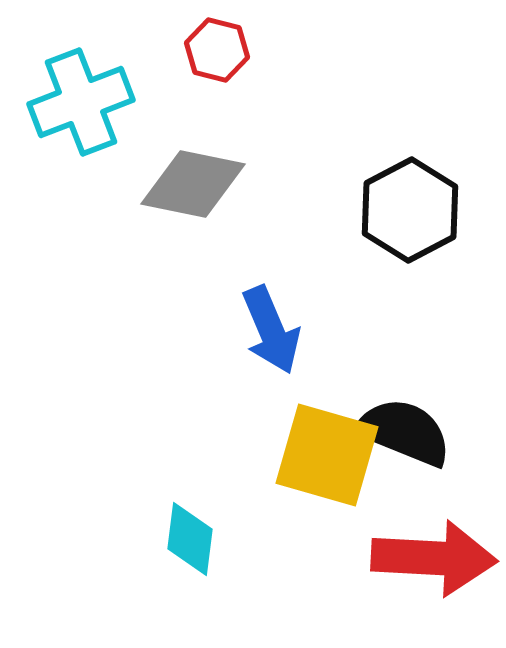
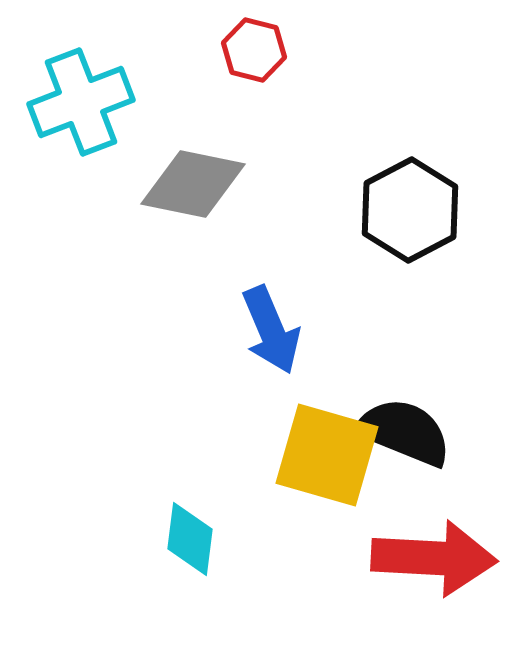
red hexagon: moved 37 px right
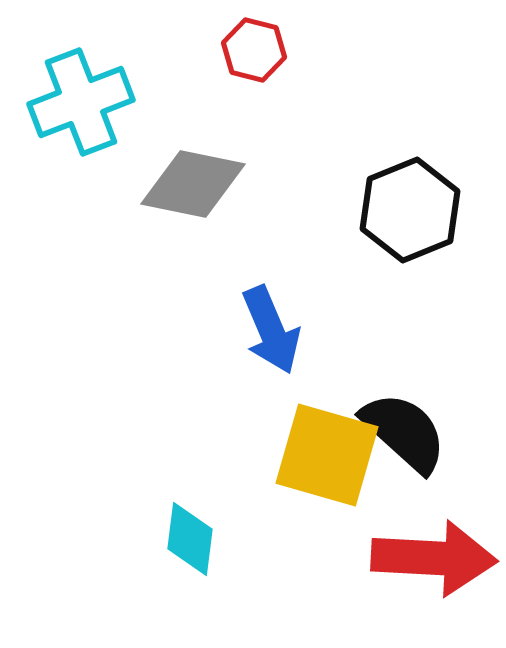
black hexagon: rotated 6 degrees clockwise
black semicircle: rotated 20 degrees clockwise
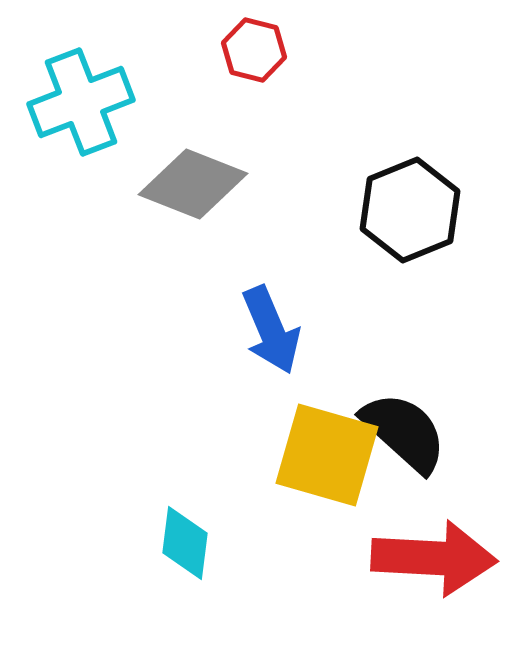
gray diamond: rotated 10 degrees clockwise
cyan diamond: moved 5 px left, 4 px down
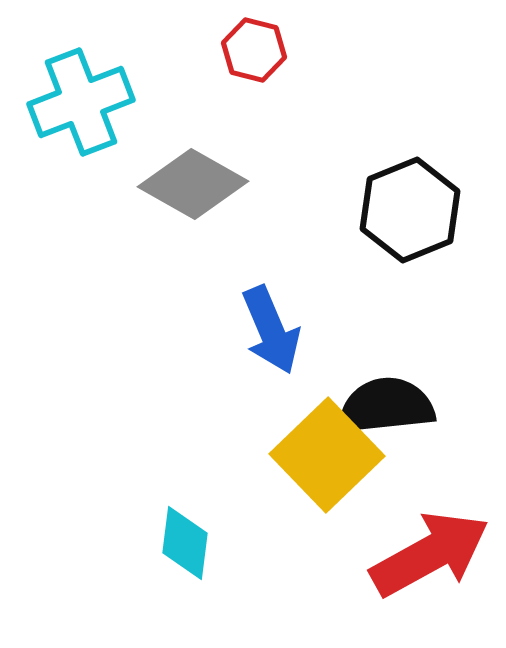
gray diamond: rotated 8 degrees clockwise
black semicircle: moved 18 px left, 26 px up; rotated 48 degrees counterclockwise
yellow square: rotated 30 degrees clockwise
red arrow: moved 4 px left, 4 px up; rotated 32 degrees counterclockwise
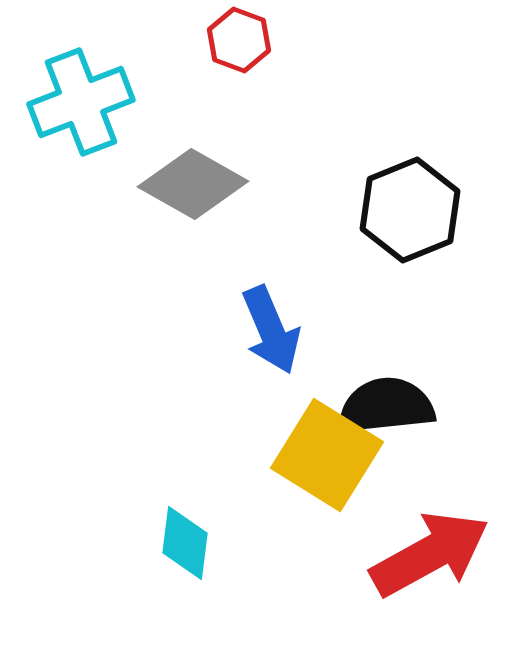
red hexagon: moved 15 px left, 10 px up; rotated 6 degrees clockwise
yellow square: rotated 14 degrees counterclockwise
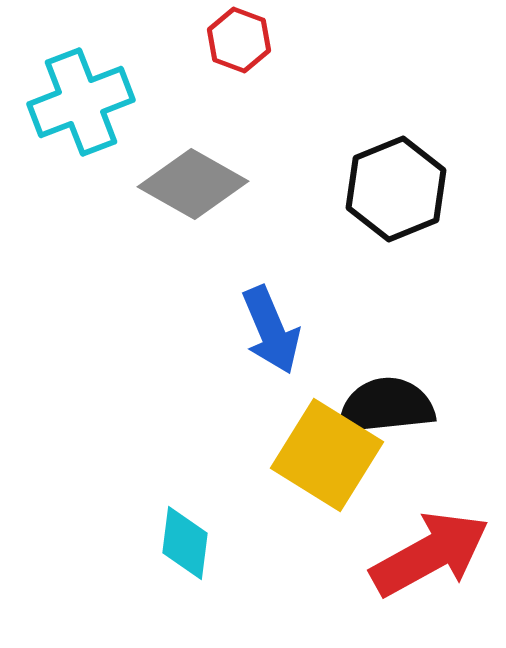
black hexagon: moved 14 px left, 21 px up
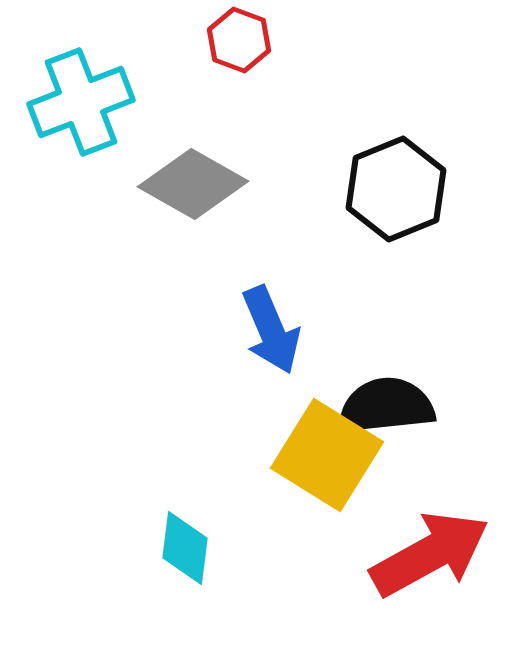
cyan diamond: moved 5 px down
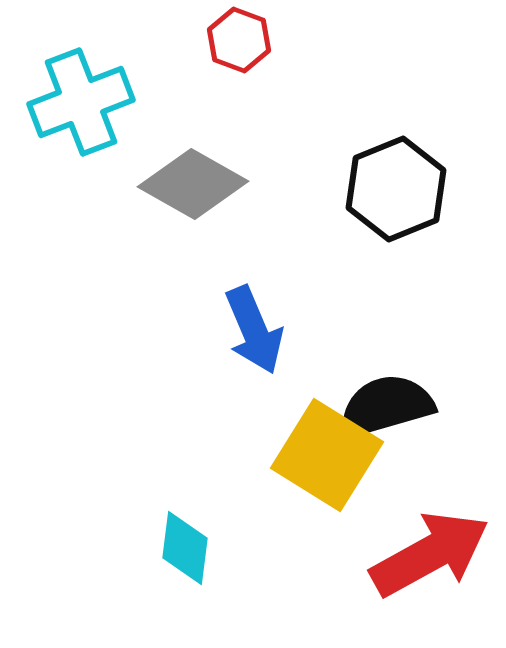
blue arrow: moved 17 px left
black semicircle: rotated 10 degrees counterclockwise
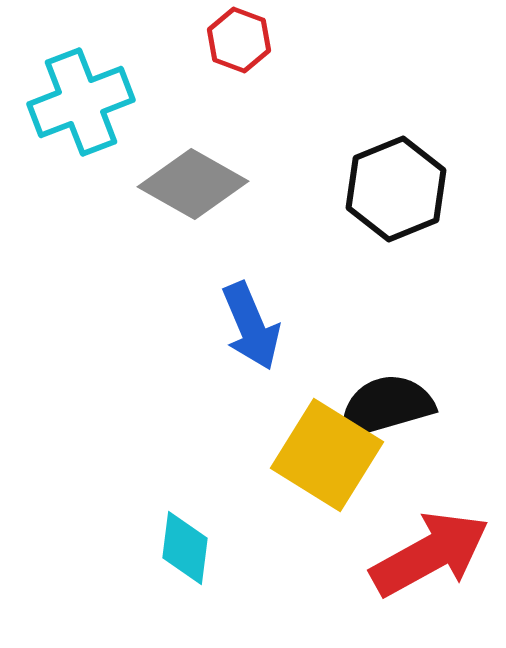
blue arrow: moved 3 px left, 4 px up
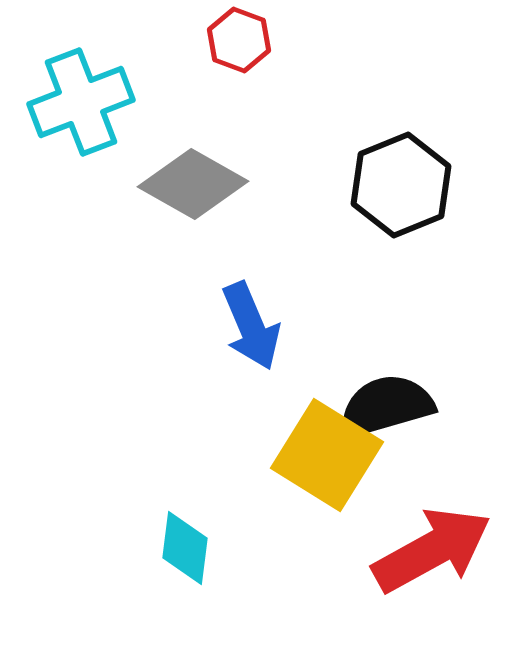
black hexagon: moved 5 px right, 4 px up
red arrow: moved 2 px right, 4 px up
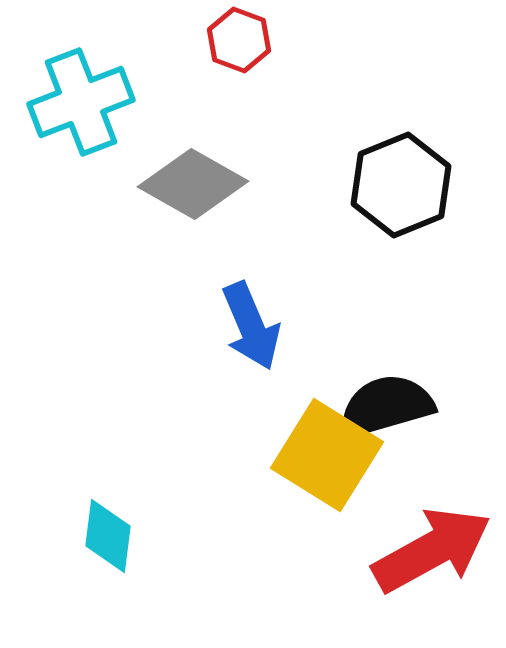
cyan diamond: moved 77 px left, 12 px up
